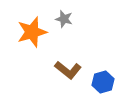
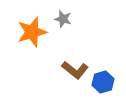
gray star: moved 1 px left
brown L-shape: moved 7 px right
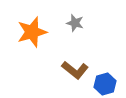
gray star: moved 12 px right, 4 px down
blue hexagon: moved 2 px right, 2 px down
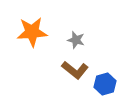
gray star: moved 1 px right, 17 px down
orange star: rotated 12 degrees clockwise
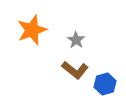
orange star: moved 2 px up; rotated 16 degrees counterclockwise
gray star: rotated 18 degrees clockwise
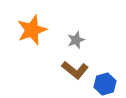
gray star: rotated 18 degrees clockwise
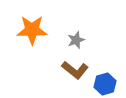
orange star: rotated 20 degrees clockwise
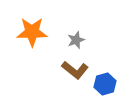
orange star: moved 2 px down
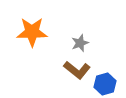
gray star: moved 4 px right, 3 px down
brown L-shape: moved 2 px right
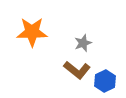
gray star: moved 3 px right
blue hexagon: moved 3 px up; rotated 10 degrees counterclockwise
